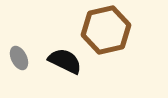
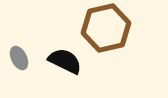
brown hexagon: moved 2 px up
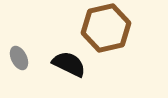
black semicircle: moved 4 px right, 3 px down
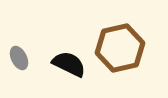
brown hexagon: moved 14 px right, 20 px down
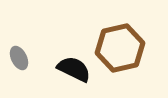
black semicircle: moved 5 px right, 5 px down
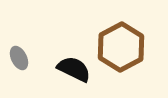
brown hexagon: moved 1 px right, 1 px up; rotated 15 degrees counterclockwise
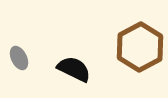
brown hexagon: moved 19 px right
